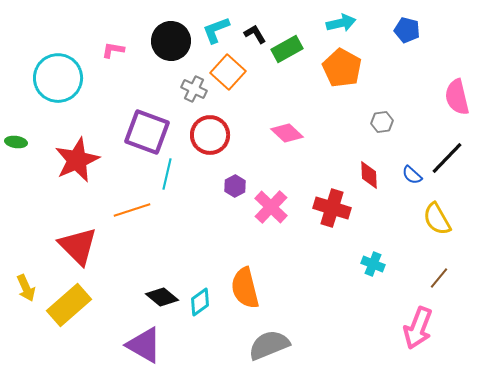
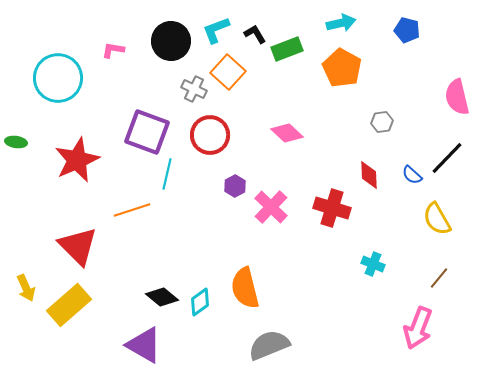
green rectangle: rotated 8 degrees clockwise
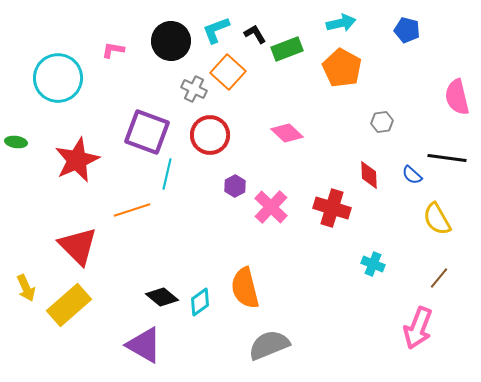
black line: rotated 54 degrees clockwise
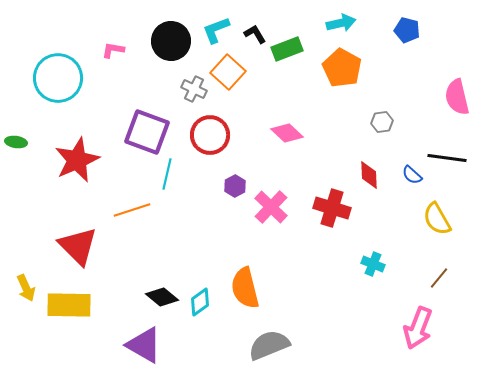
yellow rectangle: rotated 42 degrees clockwise
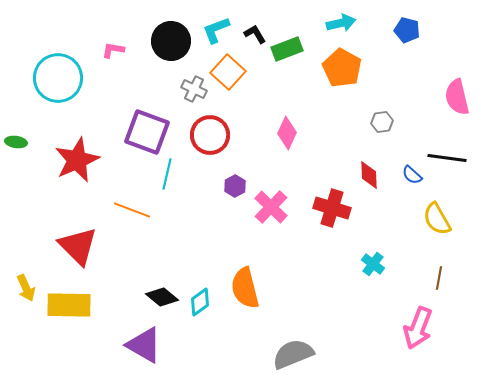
pink diamond: rotated 72 degrees clockwise
orange line: rotated 39 degrees clockwise
cyan cross: rotated 15 degrees clockwise
brown line: rotated 30 degrees counterclockwise
gray semicircle: moved 24 px right, 9 px down
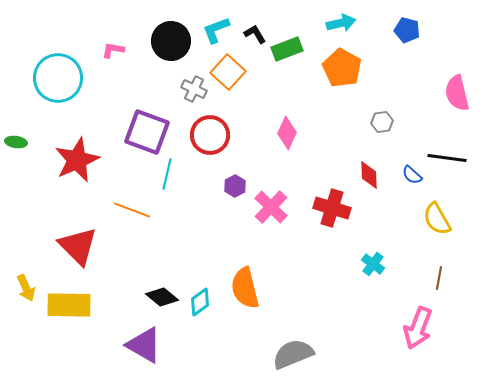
pink semicircle: moved 4 px up
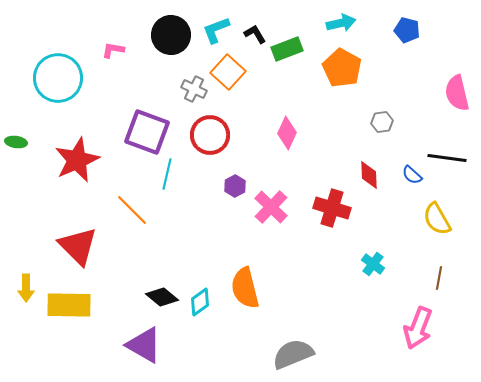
black circle: moved 6 px up
orange line: rotated 24 degrees clockwise
yellow arrow: rotated 24 degrees clockwise
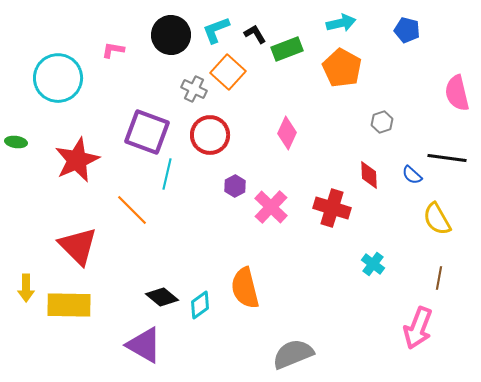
gray hexagon: rotated 10 degrees counterclockwise
cyan diamond: moved 3 px down
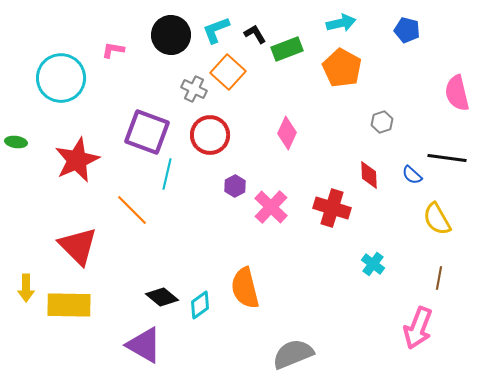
cyan circle: moved 3 px right
